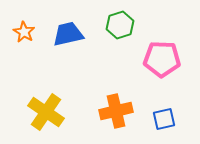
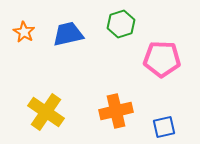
green hexagon: moved 1 px right, 1 px up
blue square: moved 8 px down
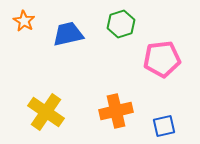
orange star: moved 11 px up
pink pentagon: rotated 9 degrees counterclockwise
blue square: moved 1 px up
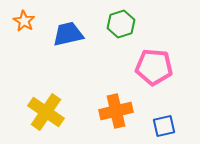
pink pentagon: moved 8 px left, 8 px down; rotated 12 degrees clockwise
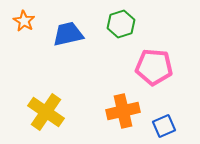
orange cross: moved 7 px right
blue square: rotated 10 degrees counterclockwise
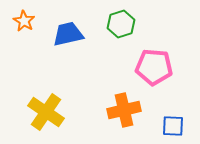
orange cross: moved 1 px right, 1 px up
blue square: moved 9 px right; rotated 25 degrees clockwise
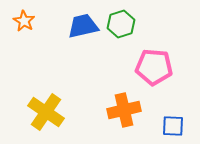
blue trapezoid: moved 15 px right, 8 px up
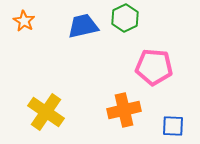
green hexagon: moved 4 px right, 6 px up; rotated 8 degrees counterclockwise
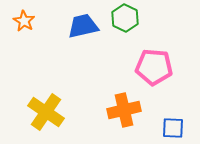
green hexagon: rotated 8 degrees counterclockwise
blue square: moved 2 px down
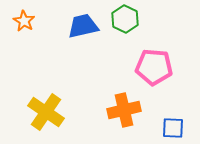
green hexagon: moved 1 px down
